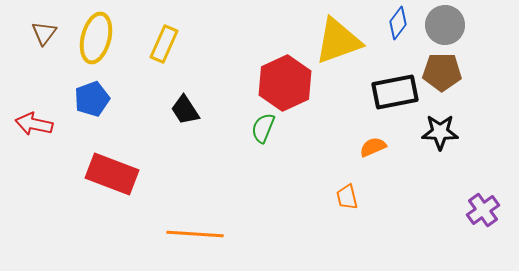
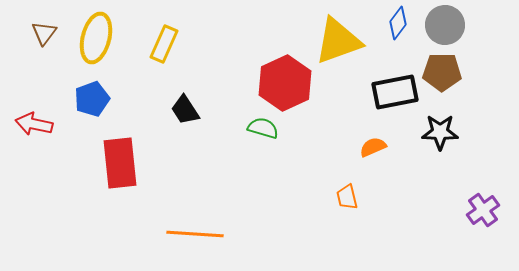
green semicircle: rotated 84 degrees clockwise
red rectangle: moved 8 px right, 11 px up; rotated 63 degrees clockwise
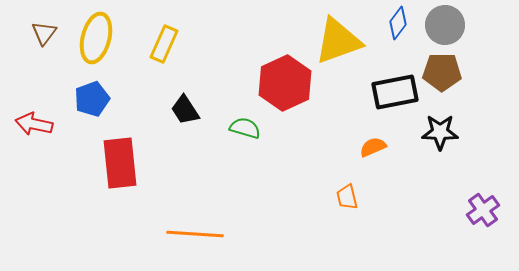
green semicircle: moved 18 px left
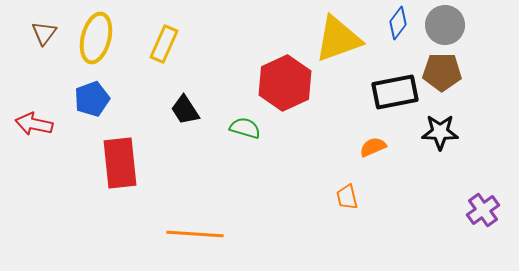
yellow triangle: moved 2 px up
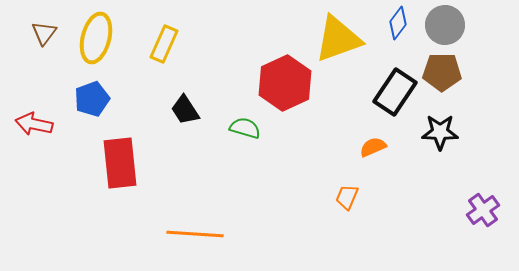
black rectangle: rotated 45 degrees counterclockwise
orange trapezoid: rotated 36 degrees clockwise
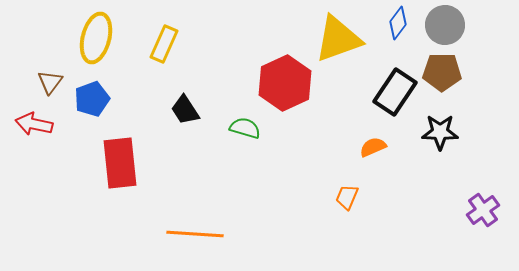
brown triangle: moved 6 px right, 49 px down
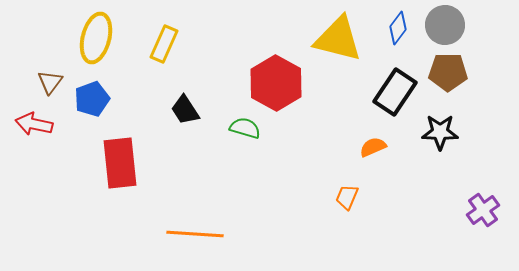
blue diamond: moved 5 px down
yellow triangle: rotated 34 degrees clockwise
brown pentagon: moved 6 px right
red hexagon: moved 9 px left; rotated 6 degrees counterclockwise
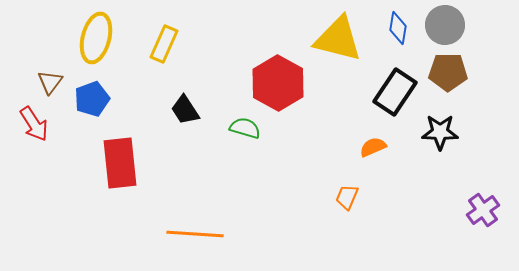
blue diamond: rotated 28 degrees counterclockwise
red hexagon: moved 2 px right
red arrow: rotated 135 degrees counterclockwise
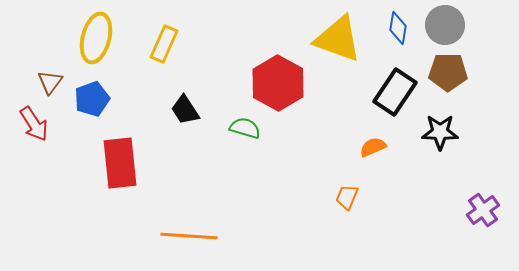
yellow triangle: rotated 6 degrees clockwise
orange line: moved 6 px left, 2 px down
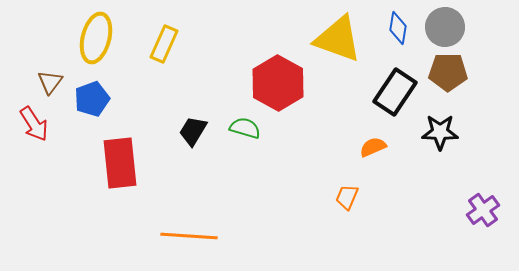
gray circle: moved 2 px down
black trapezoid: moved 8 px right, 21 px down; rotated 64 degrees clockwise
